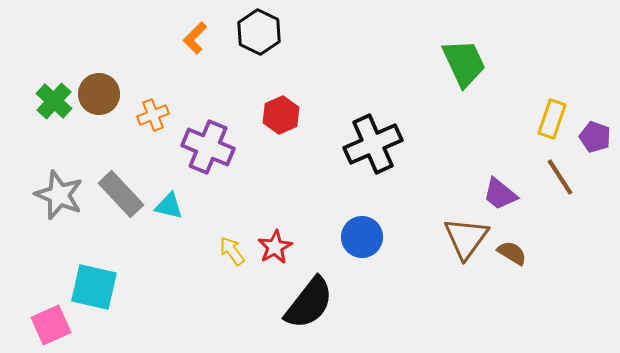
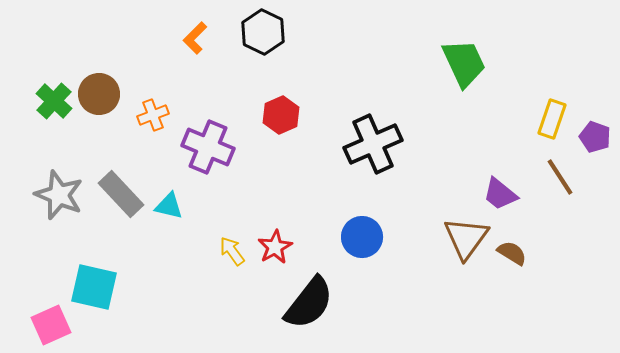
black hexagon: moved 4 px right
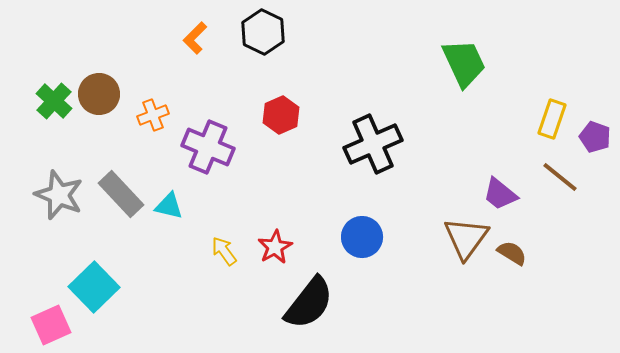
brown line: rotated 18 degrees counterclockwise
yellow arrow: moved 8 px left
cyan square: rotated 33 degrees clockwise
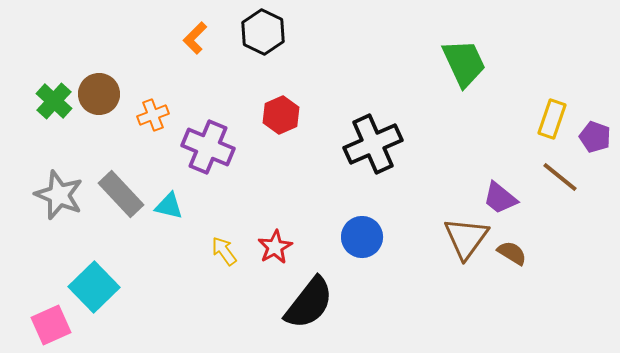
purple trapezoid: moved 4 px down
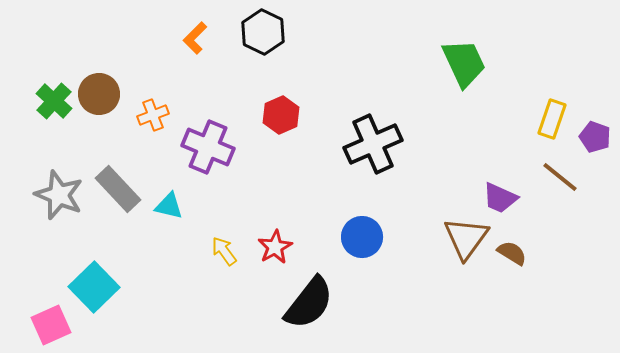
gray rectangle: moved 3 px left, 5 px up
purple trapezoid: rotated 15 degrees counterclockwise
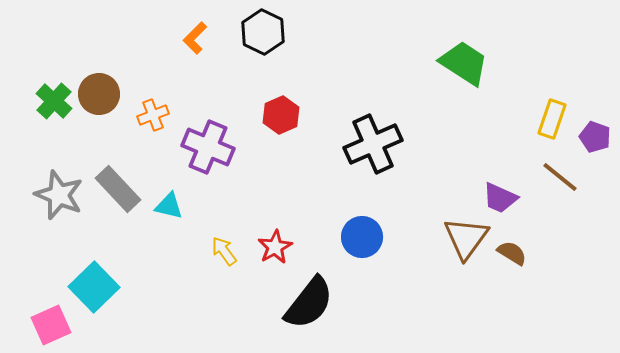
green trapezoid: rotated 32 degrees counterclockwise
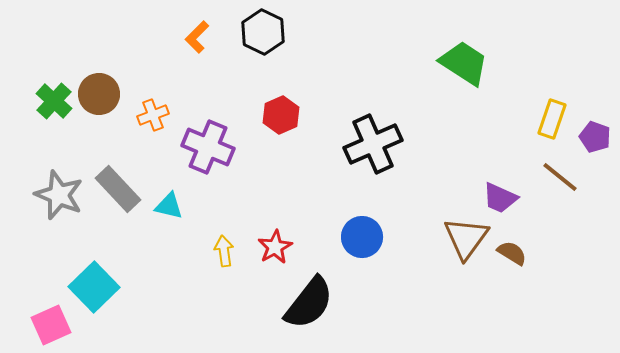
orange L-shape: moved 2 px right, 1 px up
yellow arrow: rotated 28 degrees clockwise
